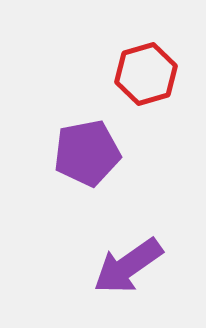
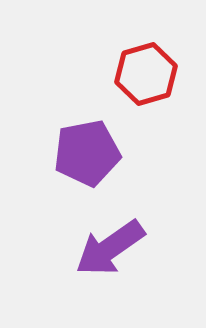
purple arrow: moved 18 px left, 18 px up
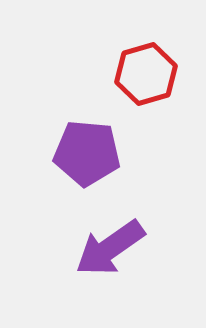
purple pentagon: rotated 16 degrees clockwise
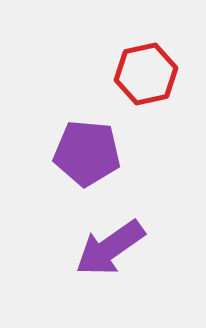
red hexagon: rotated 4 degrees clockwise
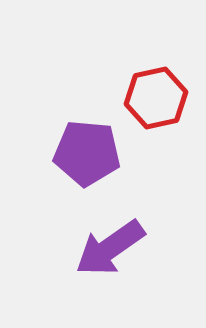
red hexagon: moved 10 px right, 24 px down
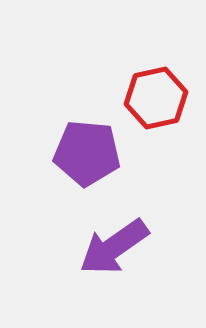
purple arrow: moved 4 px right, 1 px up
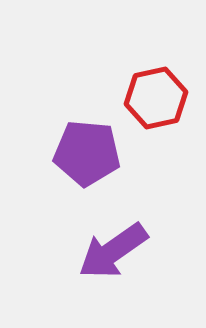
purple arrow: moved 1 px left, 4 px down
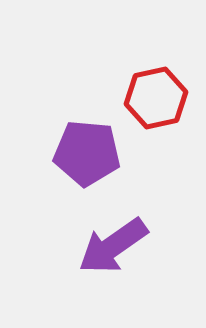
purple arrow: moved 5 px up
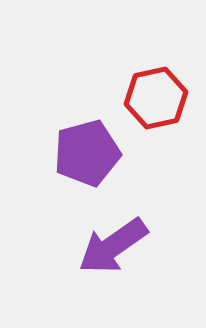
purple pentagon: rotated 20 degrees counterclockwise
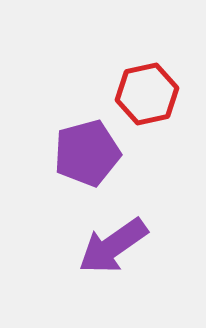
red hexagon: moved 9 px left, 4 px up
